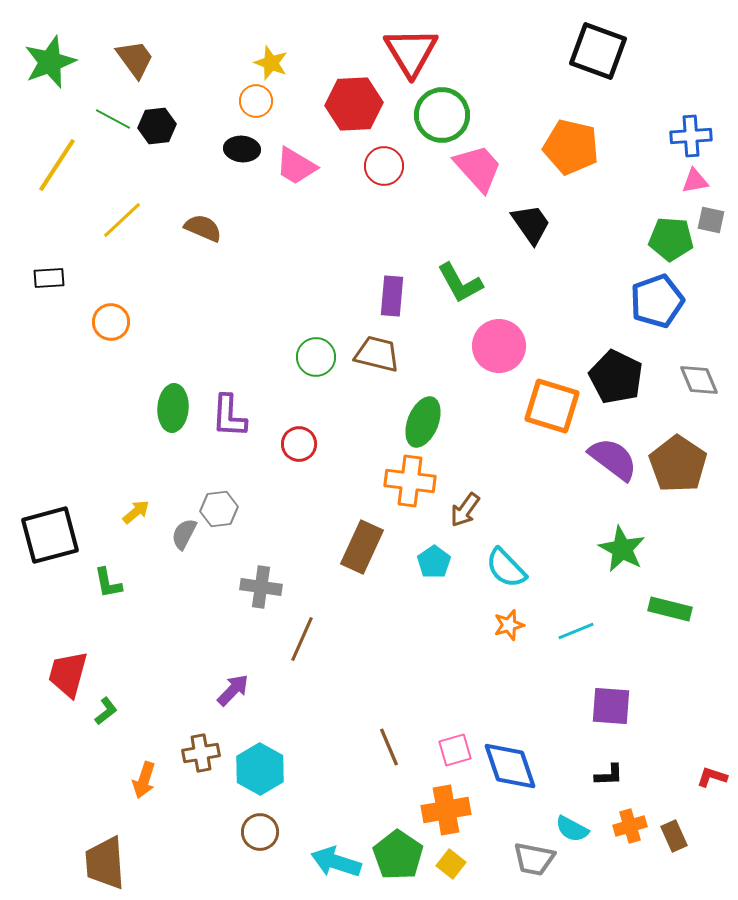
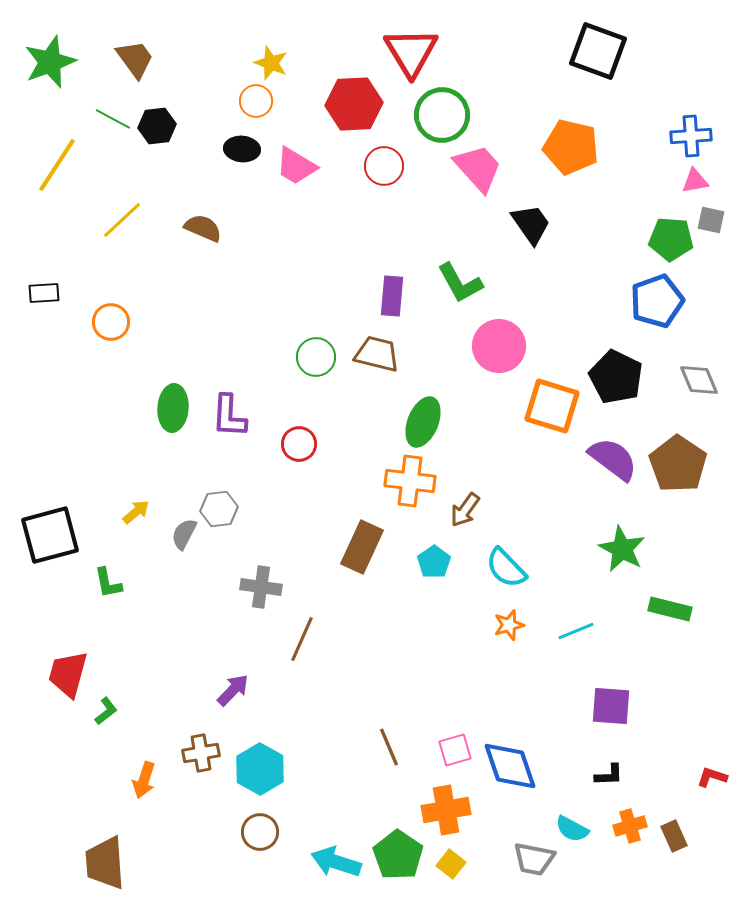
black rectangle at (49, 278): moved 5 px left, 15 px down
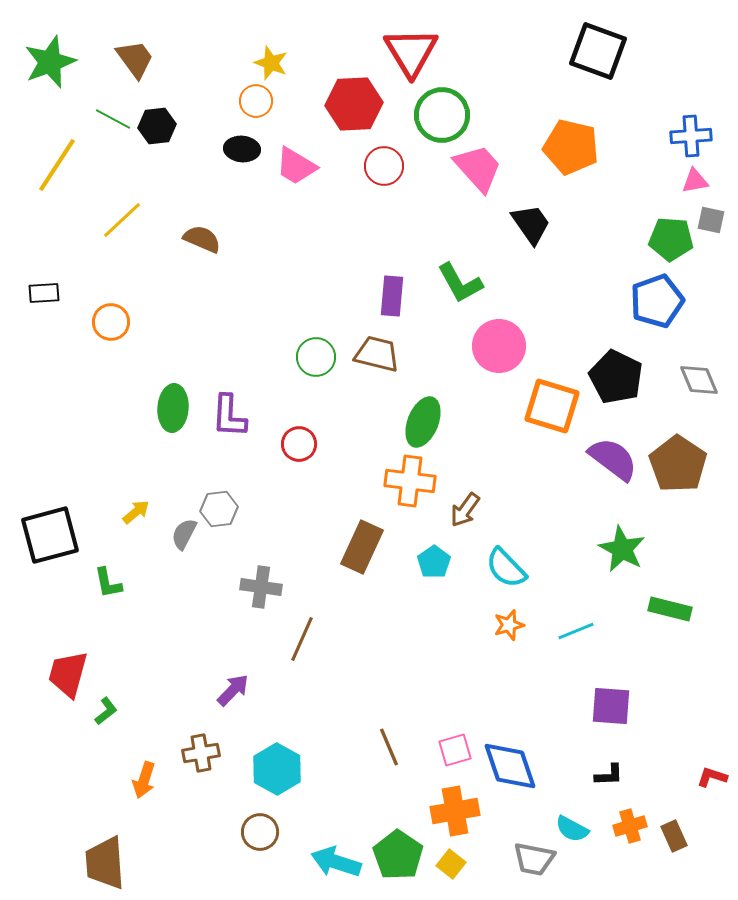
brown semicircle at (203, 228): moved 1 px left, 11 px down
cyan hexagon at (260, 769): moved 17 px right
orange cross at (446, 810): moved 9 px right, 1 px down
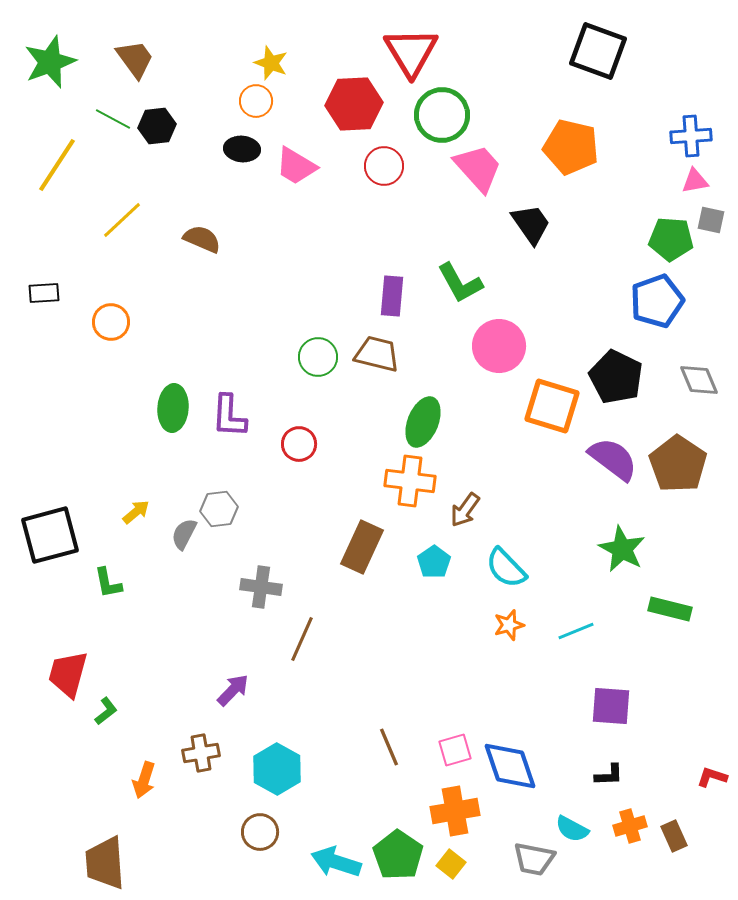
green circle at (316, 357): moved 2 px right
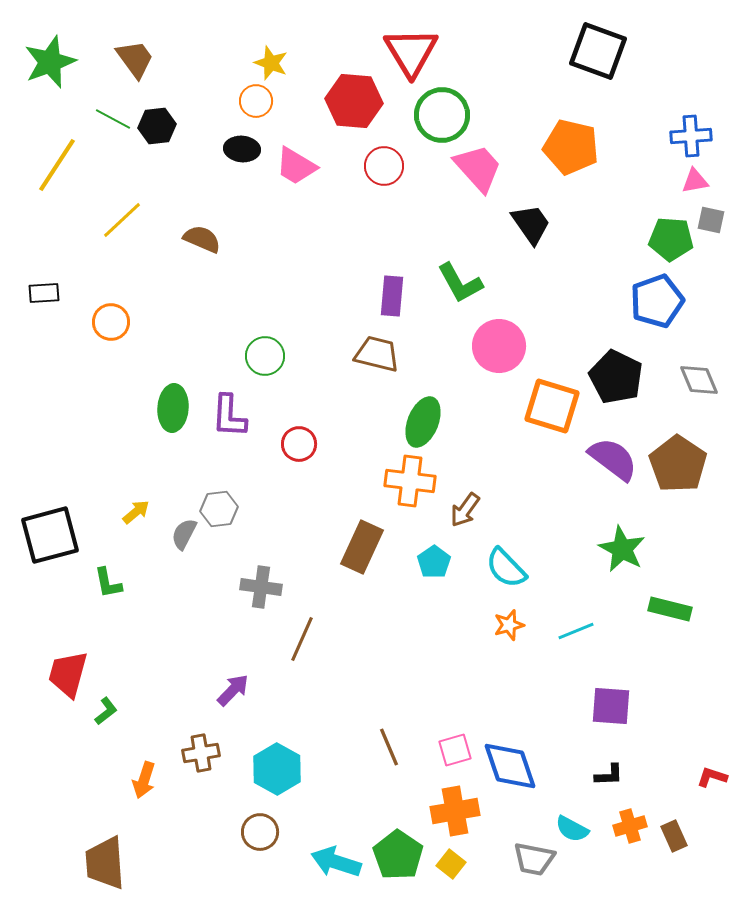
red hexagon at (354, 104): moved 3 px up; rotated 8 degrees clockwise
green circle at (318, 357): moved 53 px left, 1 px up
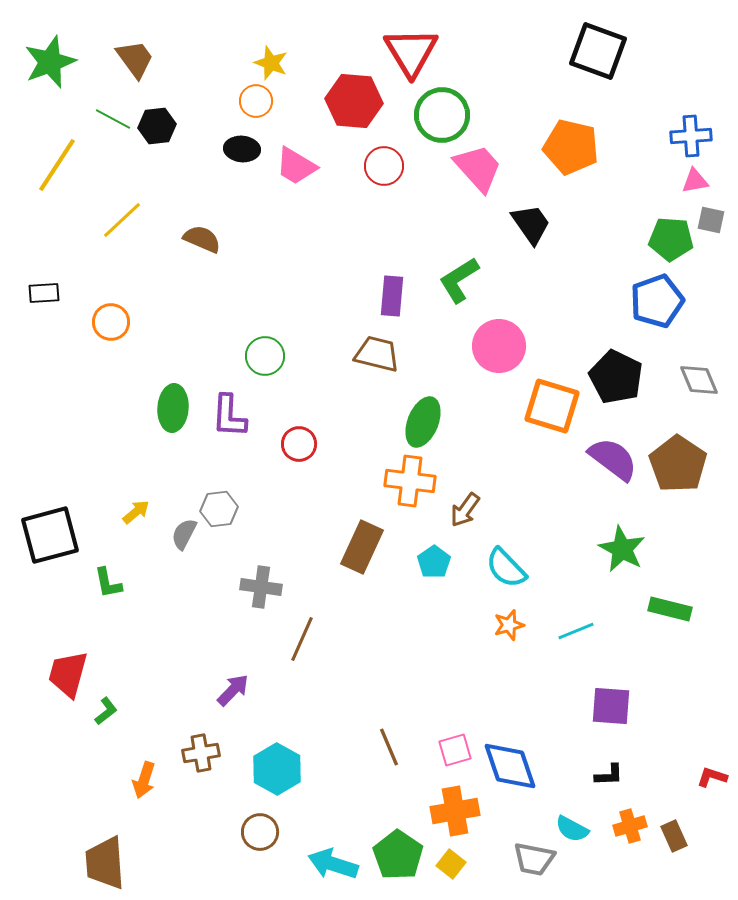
green L-shape at (460, 283): moved 1 px left, 3 px up; rotated 87 degrees clockwise
cyan arrow at (336, 862): moved 3 px left, 2 px down
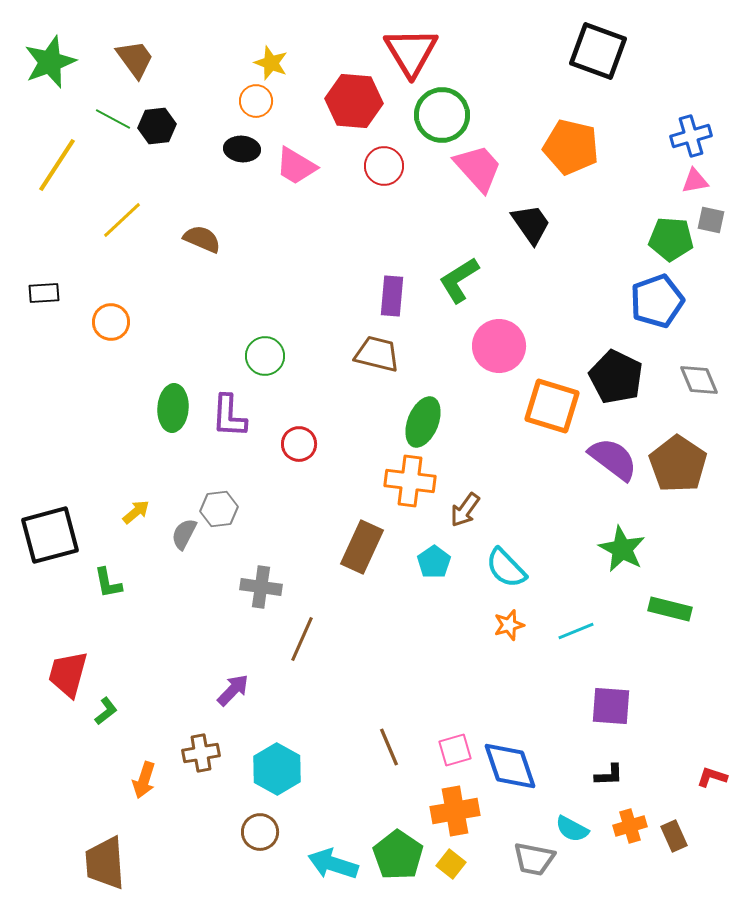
blue cross at (691, 136): rotated 12 degrees counterclockwise
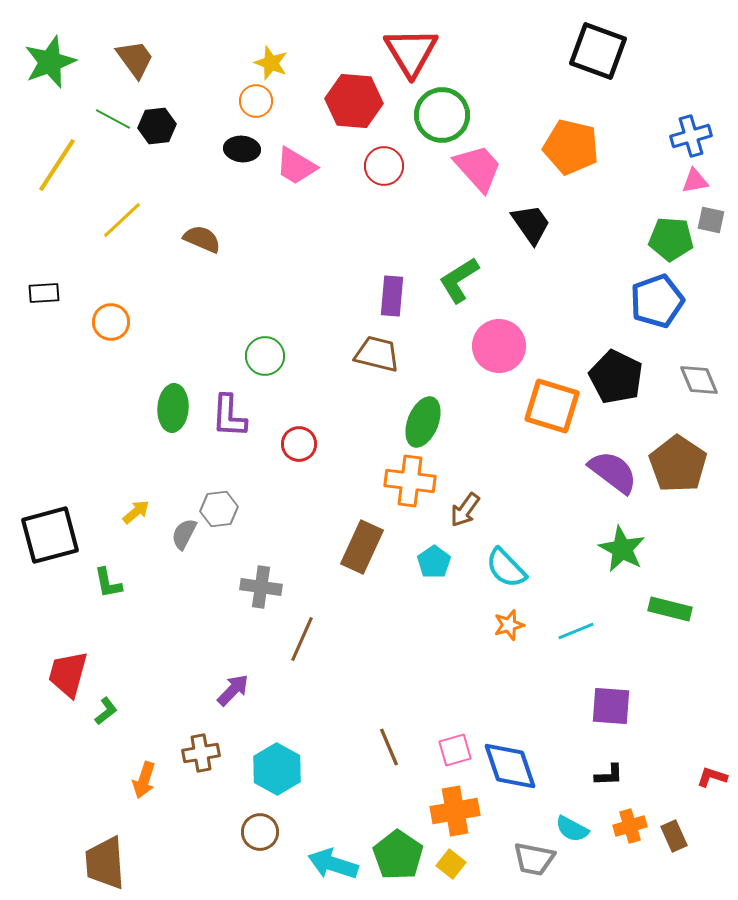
purple semicircle at (613, 459): moved 13 px down
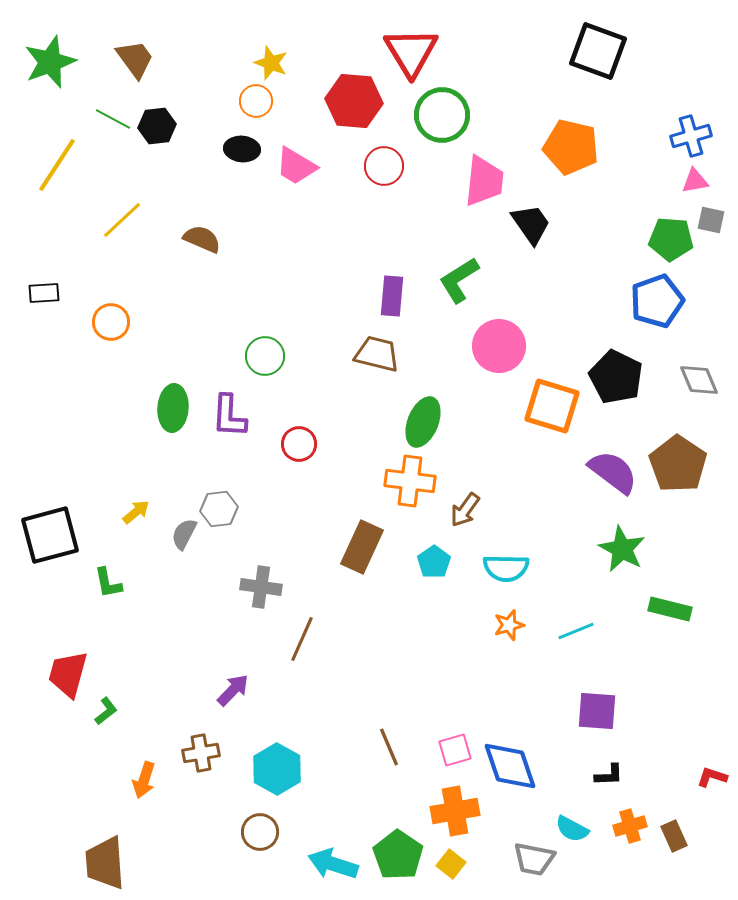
pink trapezoid at (478, 168): moved 6 px right, 13 px down; rotated 48 degrees clockwise
cyan semicircle at (506, 568): rotated 45 degrees counterclockwise
purple square at (611, 706): moved 14 px left, 5 px down
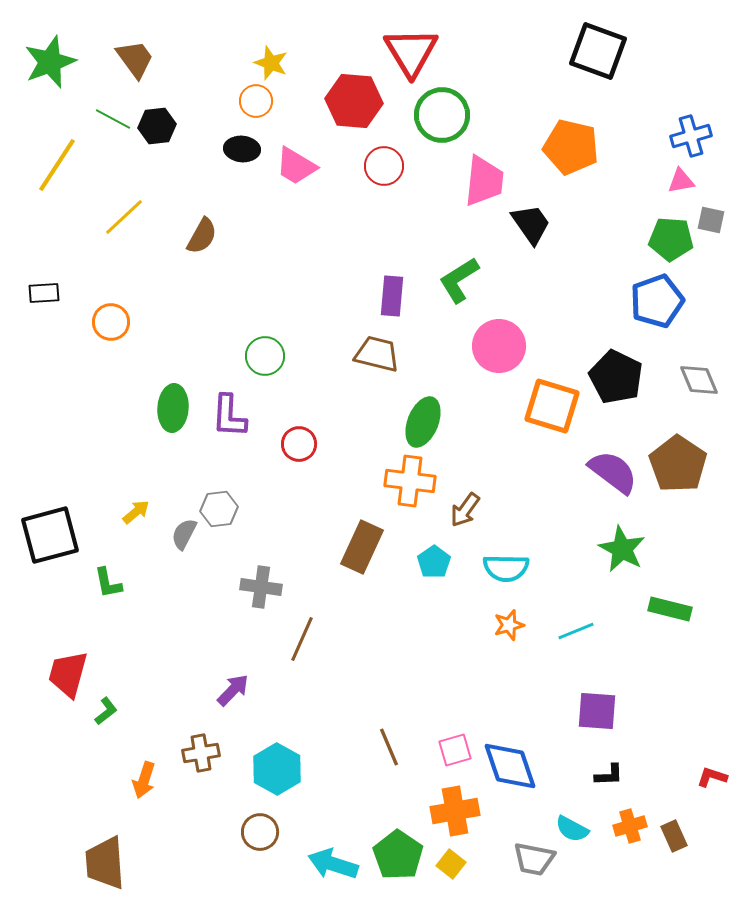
pink triangle at (695, 181): moved 14 px left
yellow line at (122, 220): moved 2 px right, 3 px up
brown semicircle at (202, 239): moved 3 px up; rotated 96 degrees clockwise
